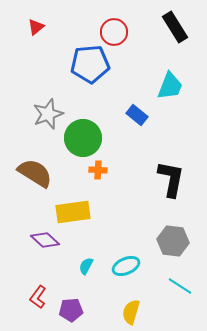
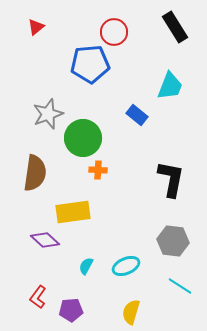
brown semicircle: rotated 66 degrees clockwise
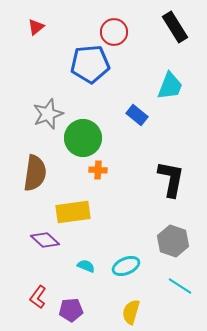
gray hexagon: rotated 12 degrees clockwise
cyan semicircle: rotated 84 degrees clockwise
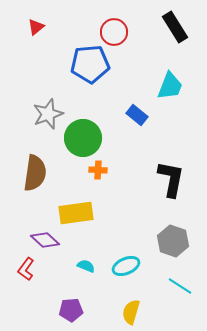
yellow rectangle: moved 3 px right, 1 px down
red L-shape: moved 12 px left, 28 px up
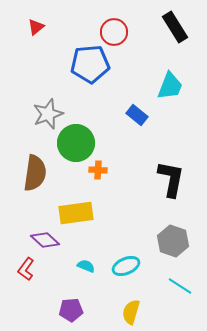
green circle: moved 7 px left, 5 px down
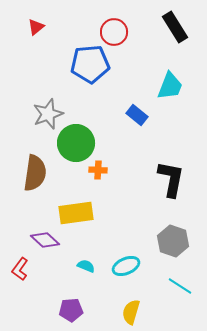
red L-shape: moved 6 px left
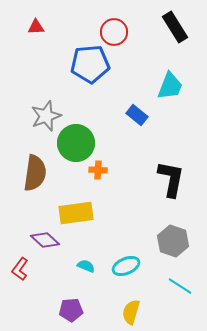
red triangle: rotated 36 degrees clockwise
gray star: moved 2 px left, 2 px down
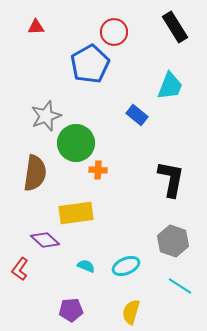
blue pentagon: rotated 24 degrees counterclockwise
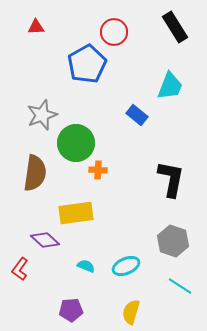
blue pentagon: moved 3 px left
gray star: moved 4 px left, 1 px up
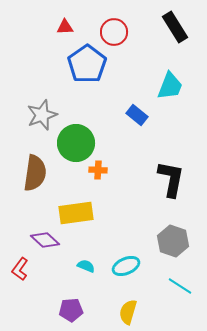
red triangle: moved 29 px right
blue pentagon: rotated 6 degrees counterclockwise
yellow semicircle: moved 3 px left
